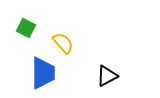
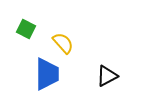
green square: moved 1 px down
blue trapezoid: moved 4 px right, 1 px down
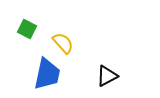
green square: moved 1 px right
blue trapezoid: rotated 12 degrees clockwise
